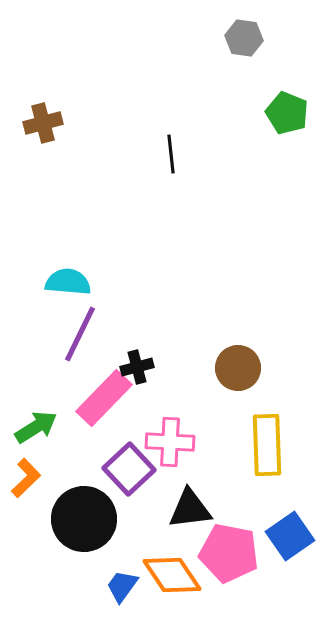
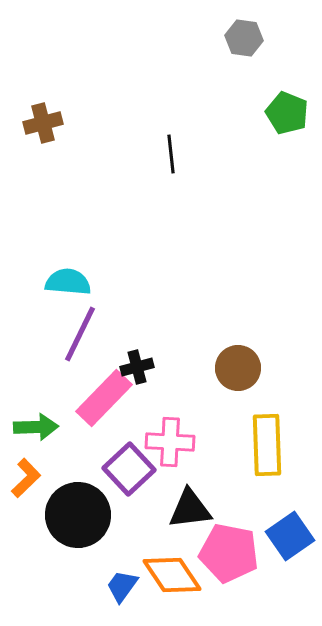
green arrow: rotated 30 degrees clockwise
black circle: moved 6 px left, 4 px up
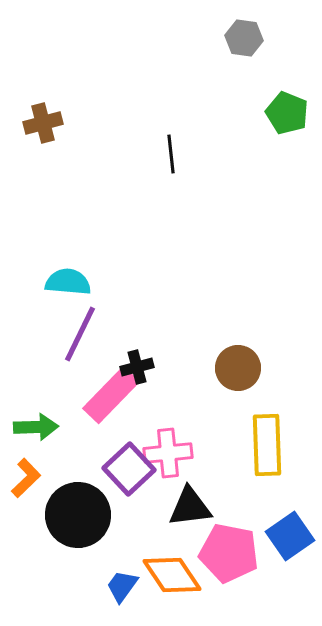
pink rectangle: moved 7 px right, 3 px up
pink cross: moved 2 px left, 11 px down; rotated 9 degrees counterclockwise
black triangle: moved 2 px up
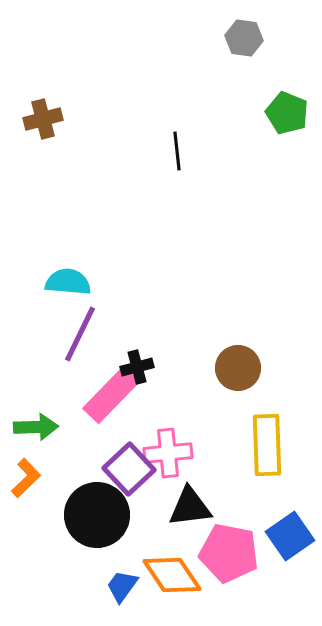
brown cross: moved 4 px up
black line: moved 6 px right, 3 px up
black circle: moved 19 px right
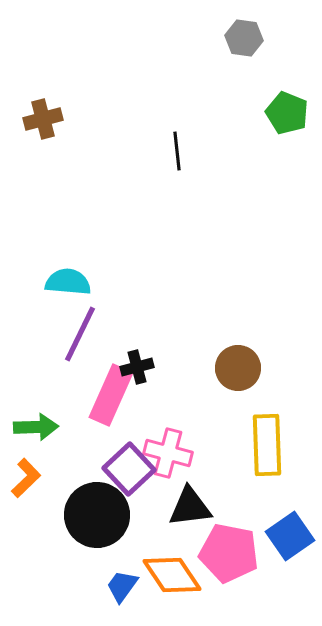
pink rectangle: rotated 20 degrees counterclockwise
pink cross: rotated 21 degrees clockwise
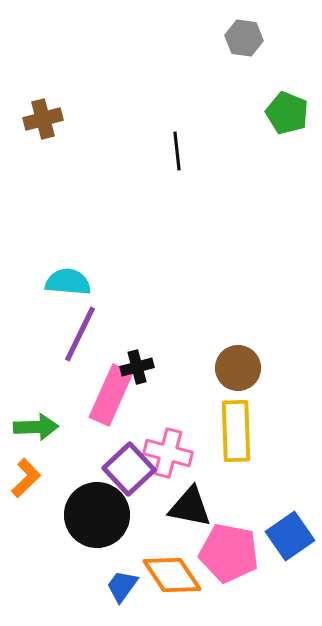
yellow rectangle: moved 31 px left, 14 px up
black triangle: rotated 18 degrees clockwise
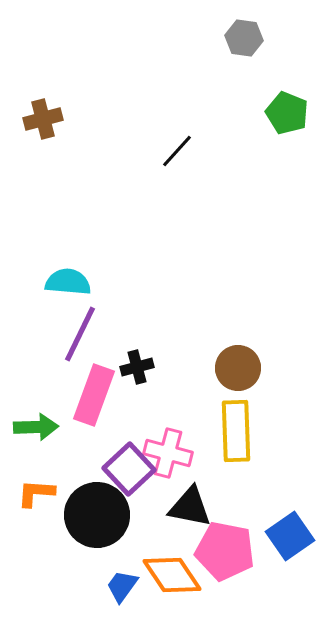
black line: rotated 48 degrees clockwise
pink rectangle: moved 17 px left; rotated 4 degrees counterclockwise
orange L-shape: moved 10 px right, 15 px down; rotated 132 degrees counterclockwise
pink pentagon: moved 4 px left, 2 px up
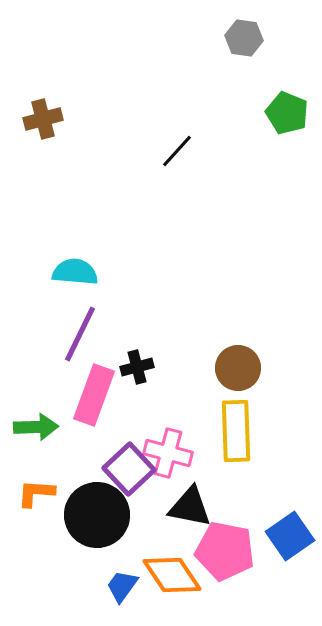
cyan semicircle: moved 7 px right, 10 px up
